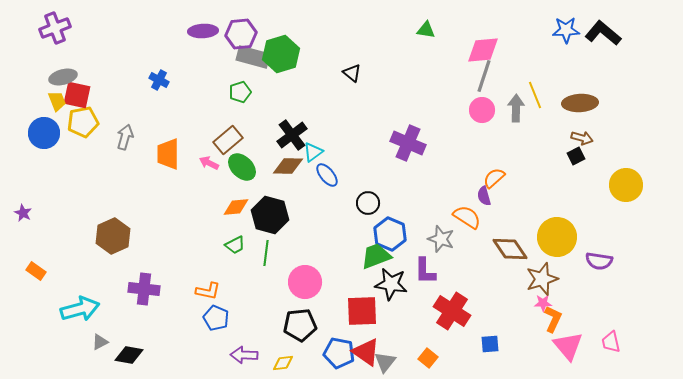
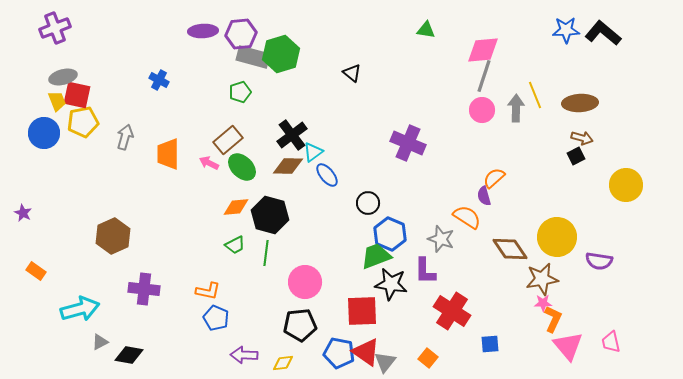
brown star at (542, 279): rotated 8 degrees clockwise
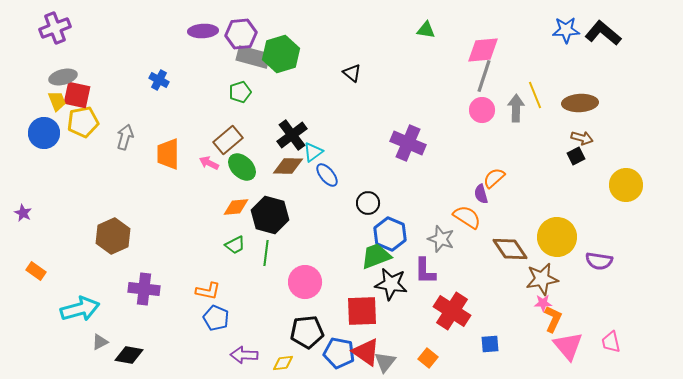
purple semicircle at (484, 196): moved 3 px left, 2 px up
black pentagon at (300, 325): moved 7 px right, 7 px down
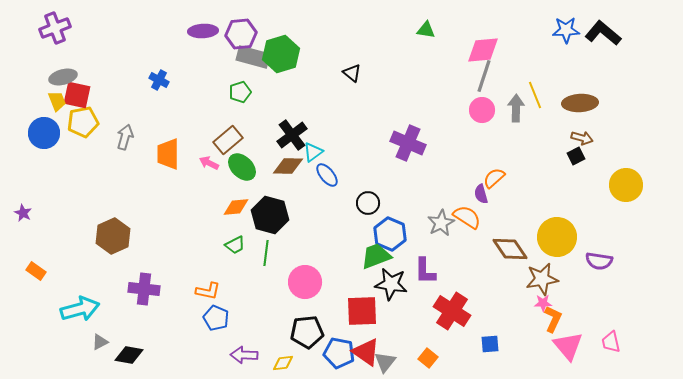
gray star at (441, 239): moved 16 px up; rotated 24 degrees clockwise
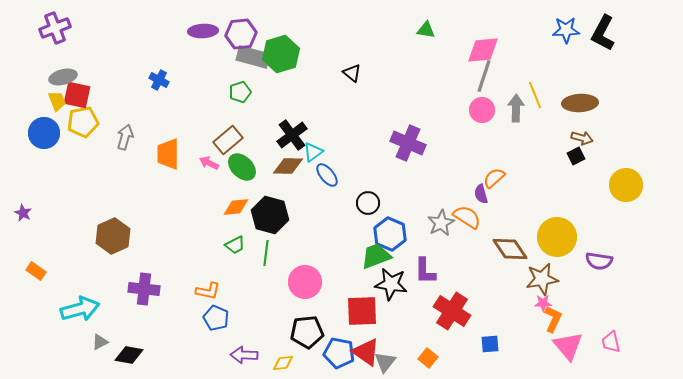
black L-shape at (603, 33): rotated 102 degrees counterclockwise
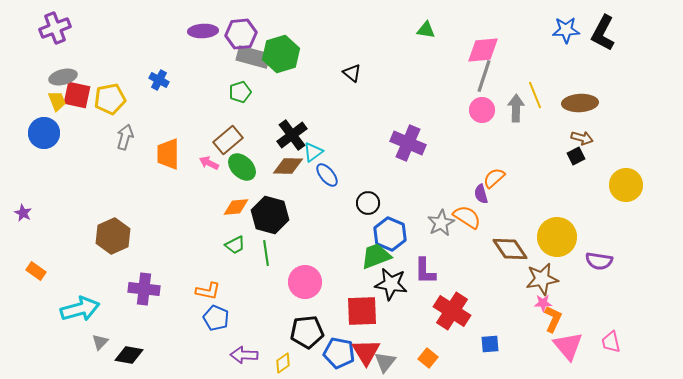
yellow pentagon at (83, 122): moved 27 px right, 23 px up
green line at (266, 253): rotated 15 degrees counterclockwise
gray triangle at (100, 342): rotated 18 degrees counterclockwise
red triangle at (366, 352): rotated 24 degrees clockwise
yellow diamond at (283, 363): rotated 30 degrees counterclockwise
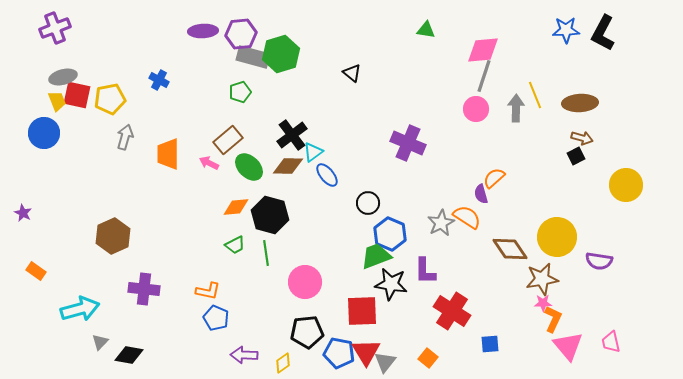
pink circle at (482, 110): moved 6 px left, 1 px up
green ellipse at (242, 167): moved 7 px right
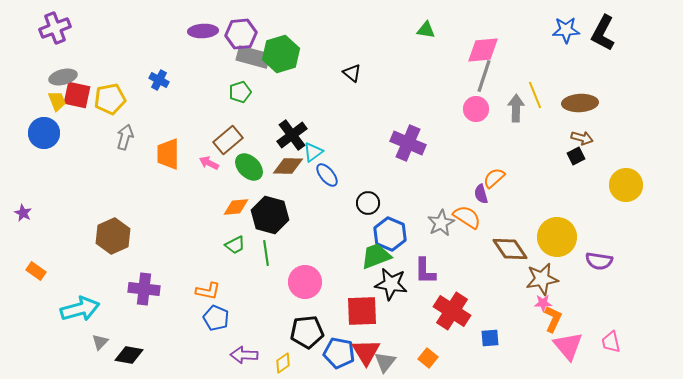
blue square at (490, 344): moved 6 px up
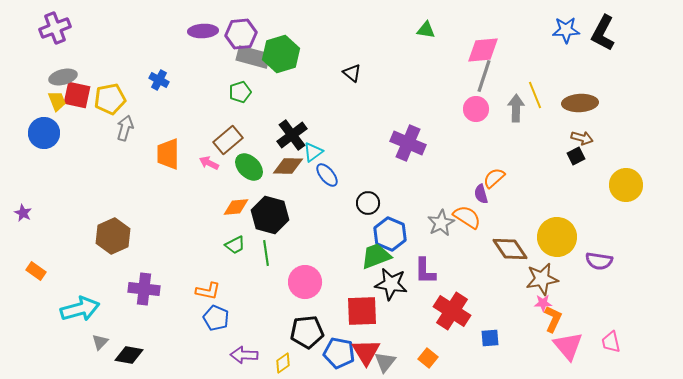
gray arrow at (125, 137): moved 9 px up
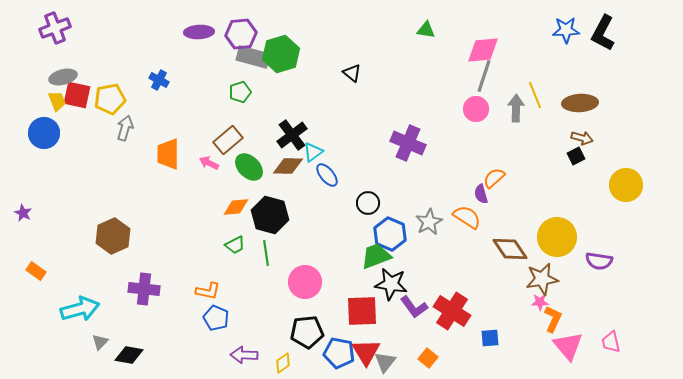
purple ellipse at (203, 31): moved 4 px left, 1 px down
gray star at (441, 223): moved 12 px left, 1 px up
purple L-shape at (425, 271): moved 11 px left, 36 px down; rotated 36 degrees counterclockwise
pink star at (543, 303): moved 3 px left, 1 px up
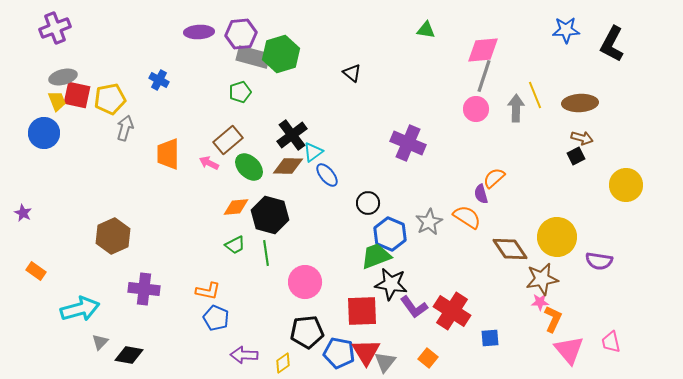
black L-shape at (603, 33): moved 9 px right, 11 px down
pink triangle at (568, 346): moved 1 px right, 4 px down
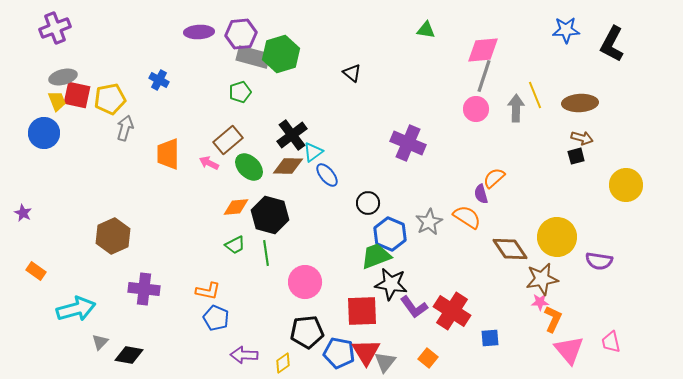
black square at (576, 156): rotated 12 degrees clockwise
cyan arrow at (80, 309): moved 4 px left
